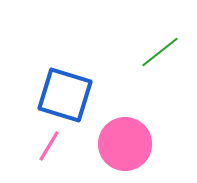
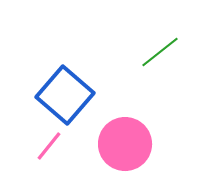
blue square: rotated 24 degrees clockwise
pink line: rotated 8 degrees clockwise
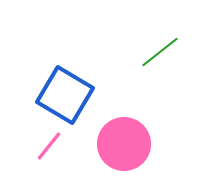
blue square: rotated 10 degrees counterclockwise
pink circle: moved 1 px left
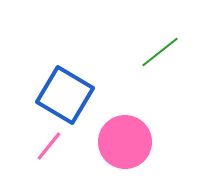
pink circle: moved 1 px right, 2 px up
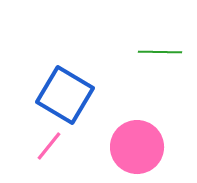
green line: rotated 39 degrees clockwise
pink circle: moved 12 px right, 5 px down
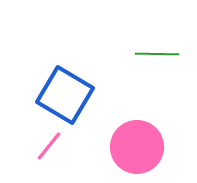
green line: moved 3 px left, 2 px down
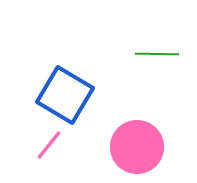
pink line: moved 1 px up
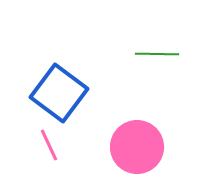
blue square: moved 6 px left, 2 px up; rotated 6 degrees clockwise
pink line: rotated 64 degrees counterclockwise
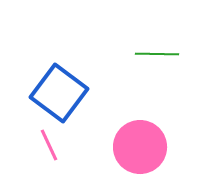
pink circle: moved 3 px right
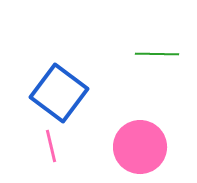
pink line: moved 2 px right, 1 px down; rotated 12 degrees clockwise
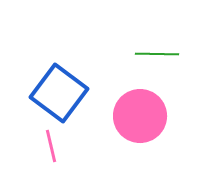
pink circle: moved 31 px up
